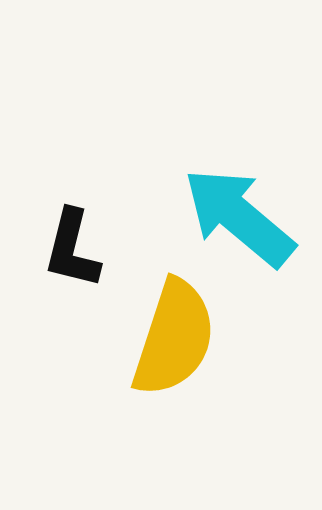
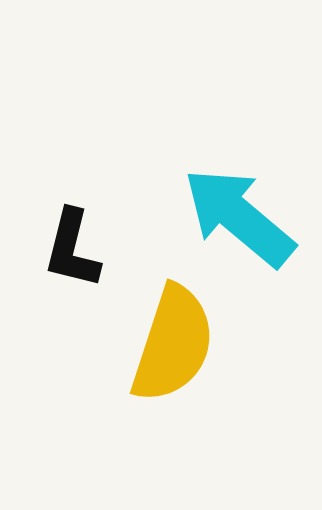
yellow semicircle: moved 1 px left, 6 px down
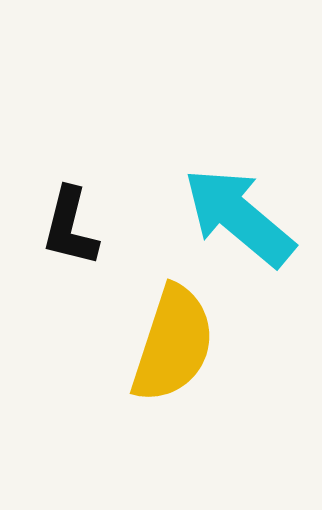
black L-shape: moved 2 px left, 22 px up
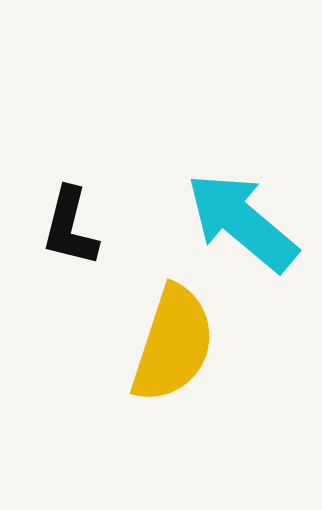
cyan arrow: moved 3 px right, 5 px down
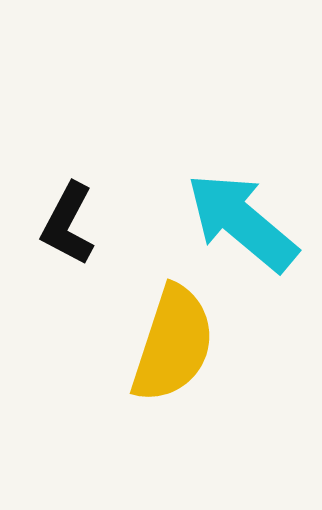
black L-shape: moved 2 px left, 3 px up; rotated 14 degrees clockwise
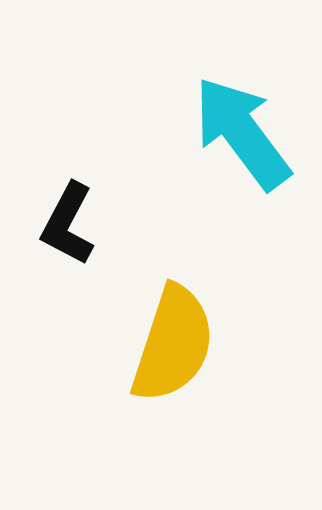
cyan arrow: moved 89 px up; rotated 13 degrees clockwise
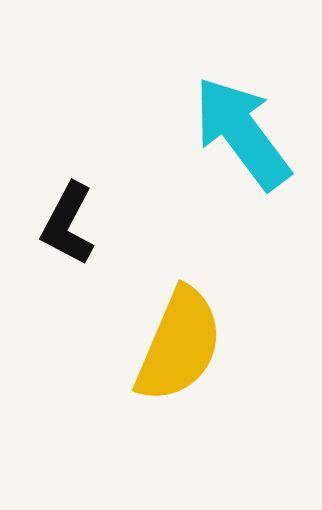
yellow semicircle: moved 6 px right, 1 px down; rotated 5 degrees clockwise
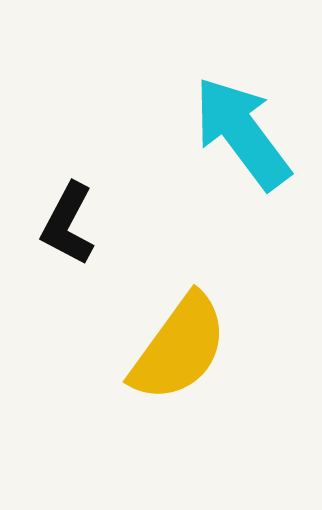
yellow semicircle: moved 3 px down; rotated 13 degrees clockwise
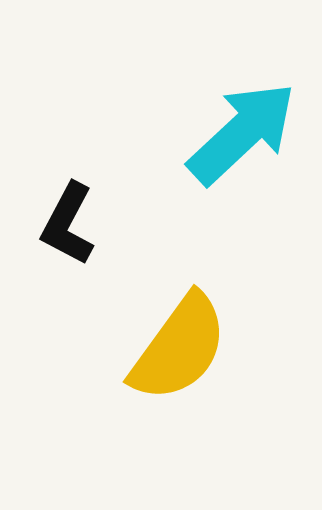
cyan arrow: rotated 84 degrees clockwise
